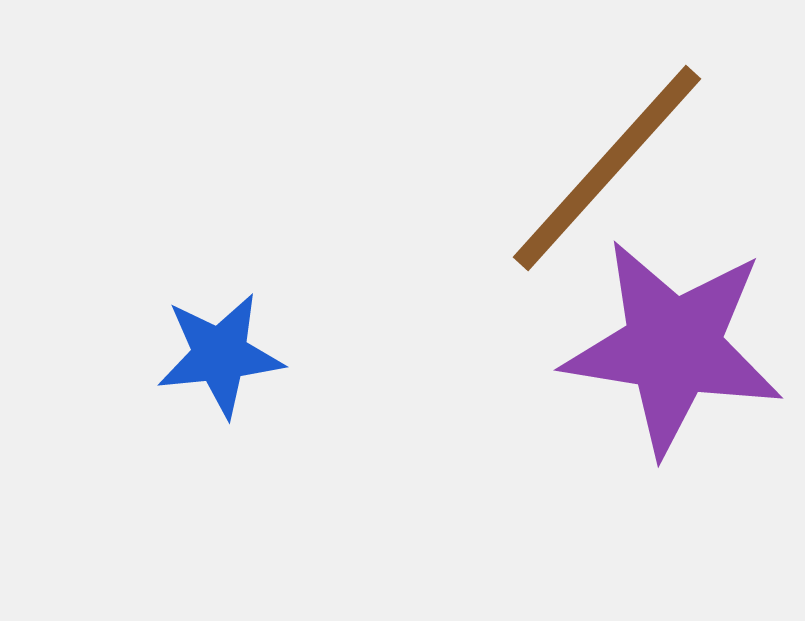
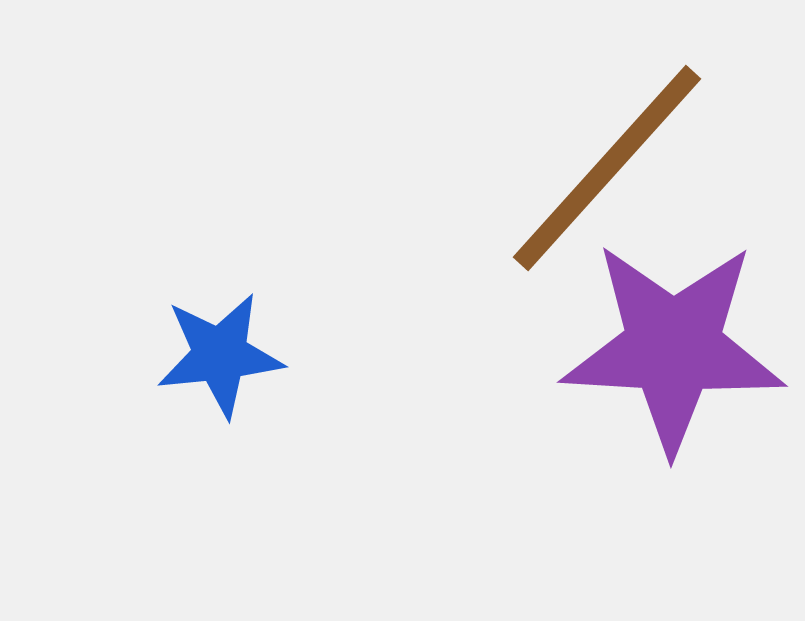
purple star: rotated 6 degrees counterclockwise
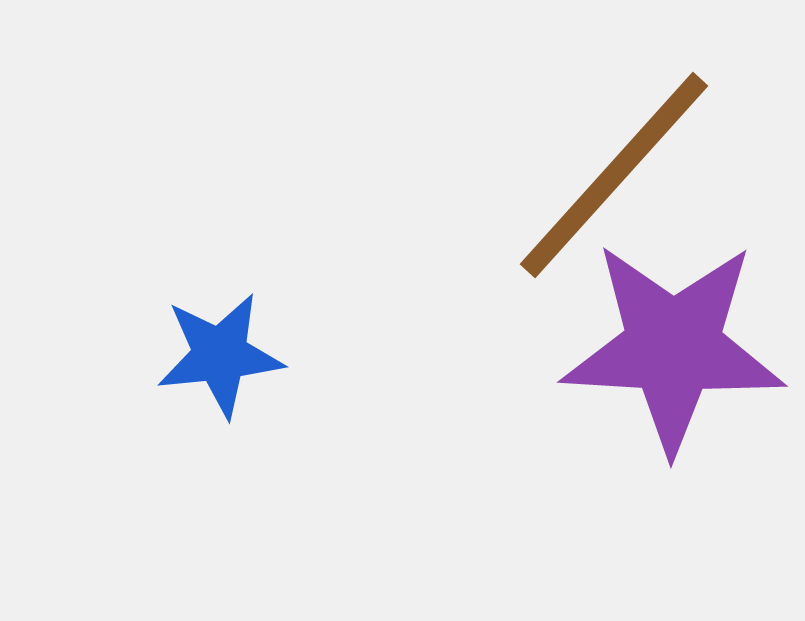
brown line: moved 7 px right, 7 px down
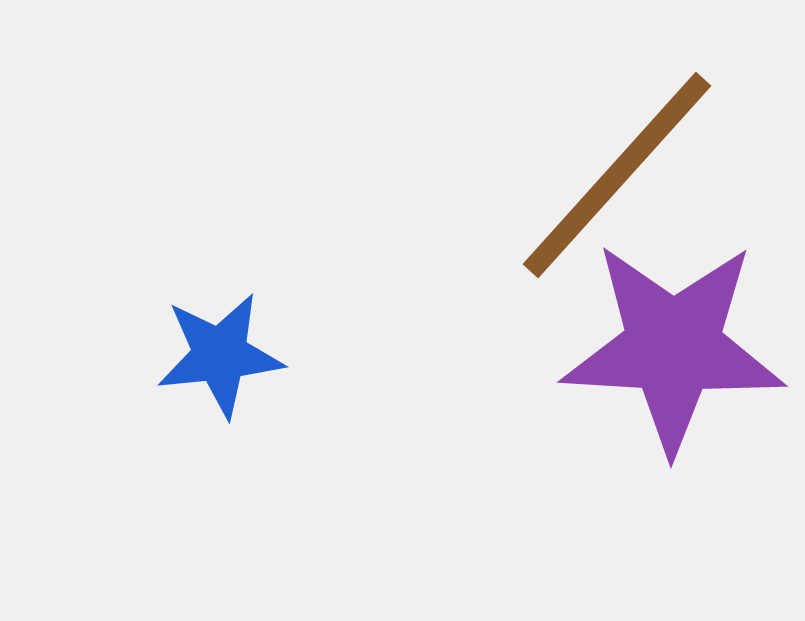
brown line: moved 3 px right
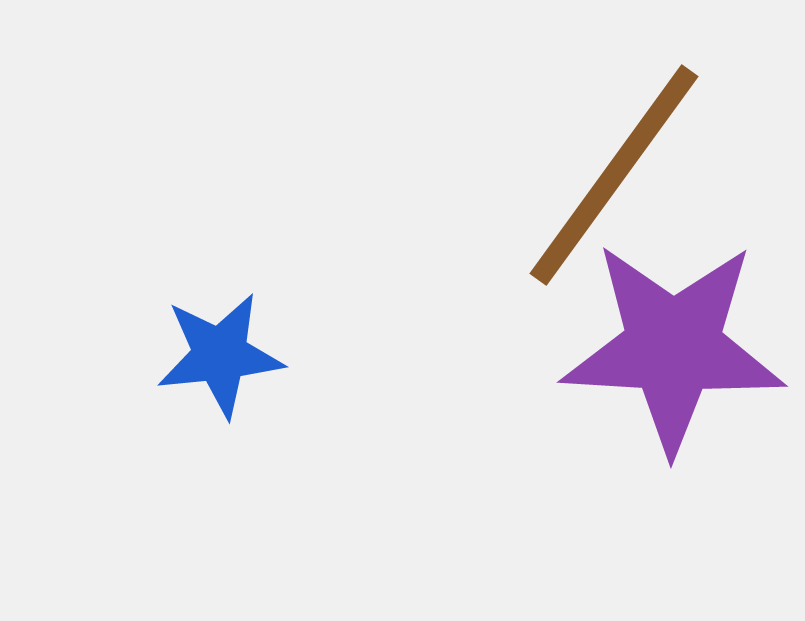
brown line: moved 3 px left; rotated 6 degrees counterclockwise
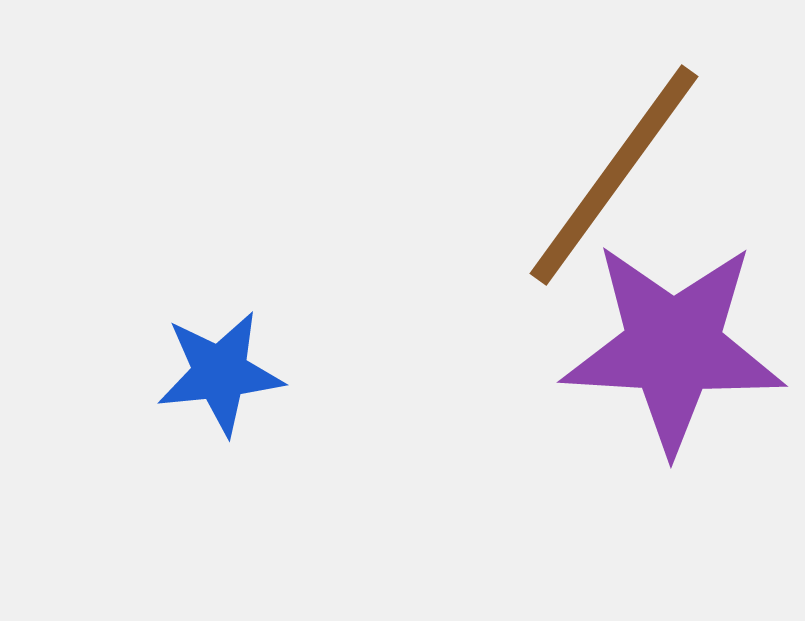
blue star: moved 18 px down
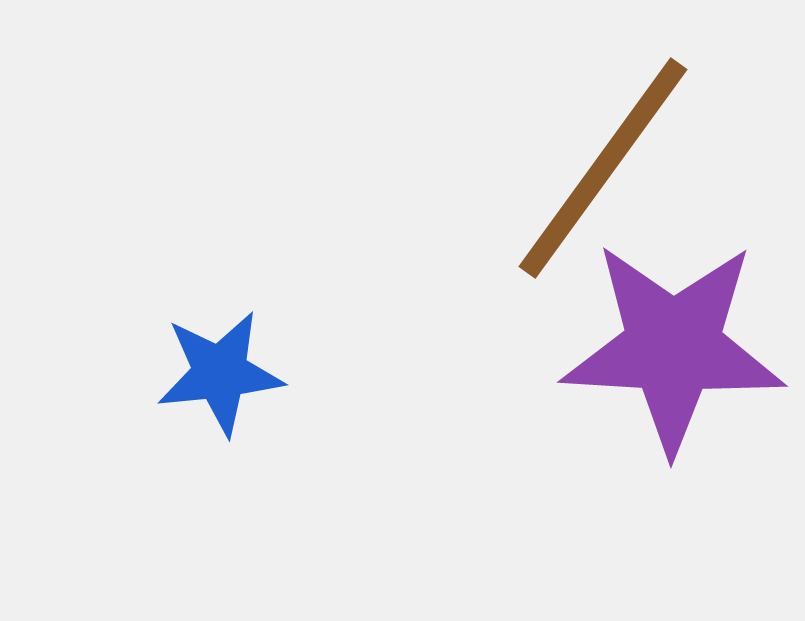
brown line: moved 11 px left, 7 px up
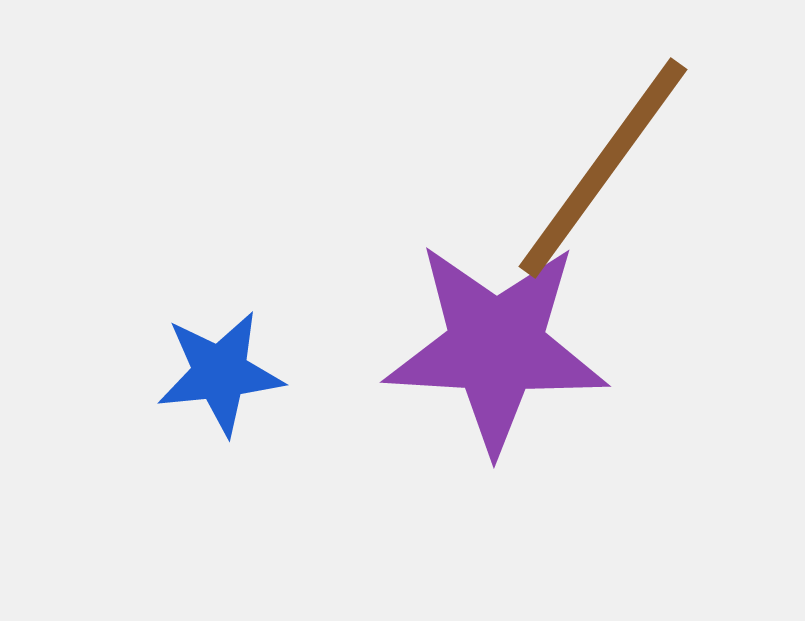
purple star: moved 177 px left
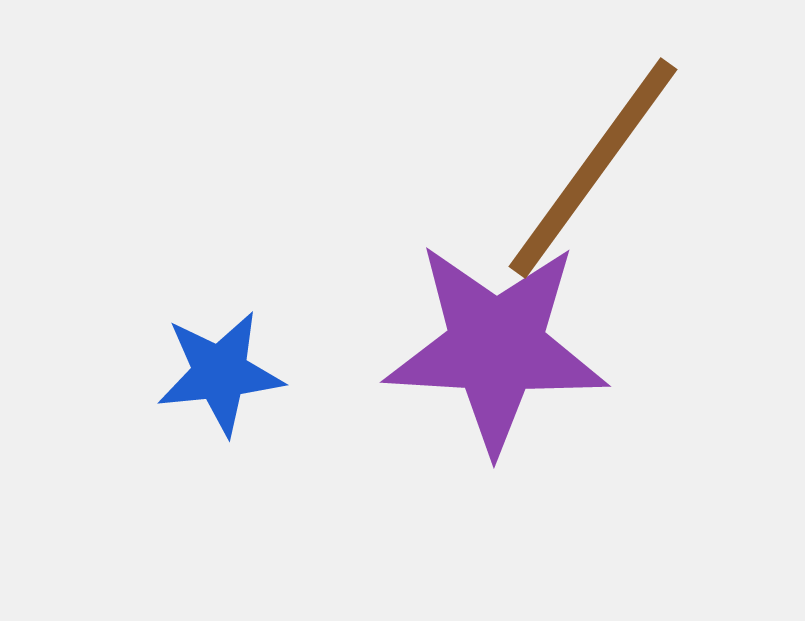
brown line: moved 10 px left
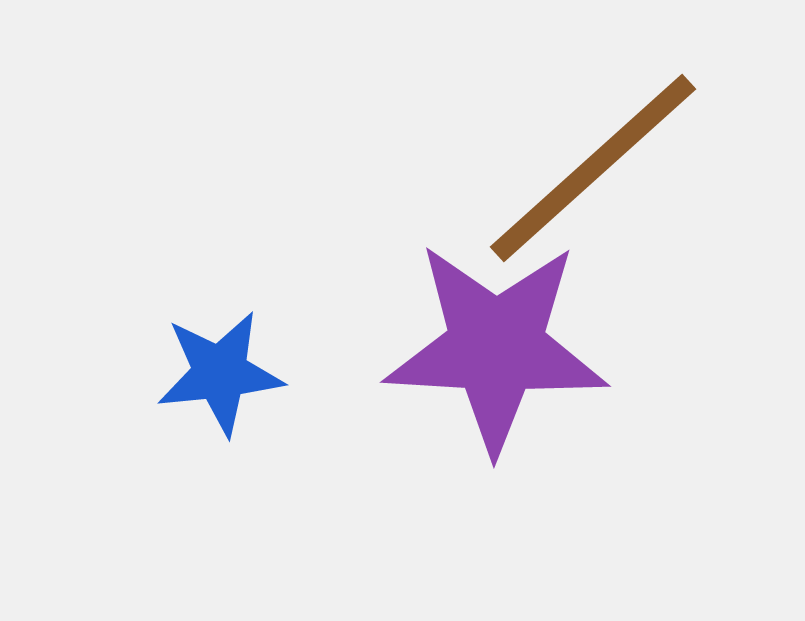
brown line: rotated 12 degrees clockwise
